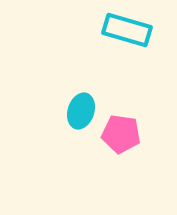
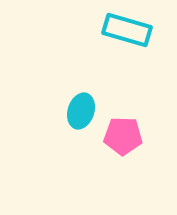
pink pentagon: moved 2 px right, 2 px down; rotated 6 degrees counterclockwise
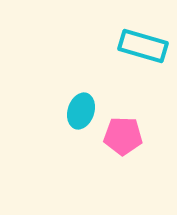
cyan rectangle: moved 16 px right, 16 px down
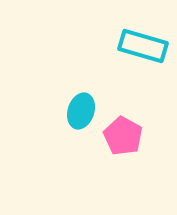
pink pentagon: rotated 27 degrees clockwise
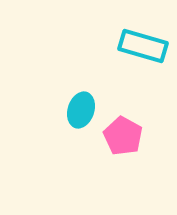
cyan ellipse: moved 1 px up
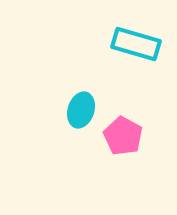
cyan rectangle: moved 7 px left, 2 px up
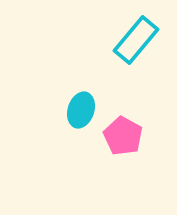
cyan rectangle: moved 4 px up; rotated 66 degrees counterclockwise
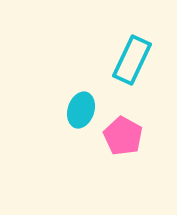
cyan rectangle: moved 4 px left, 20 px down; rotated 15 degrees counterclockwise
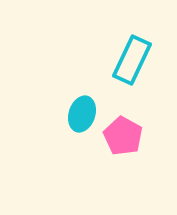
cyan ellipse: moved 1 px right, 4 px down
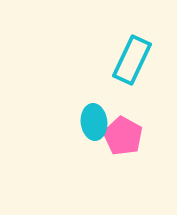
cyan ellipse: moved 12 px right, 8 px down; rotated 24 degrees counterclockwise
